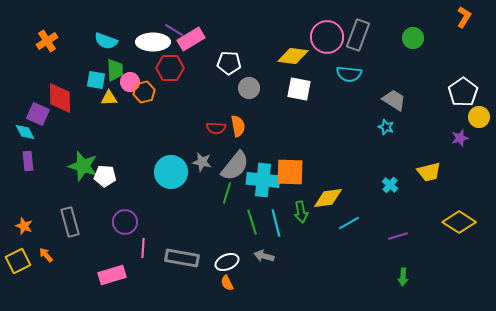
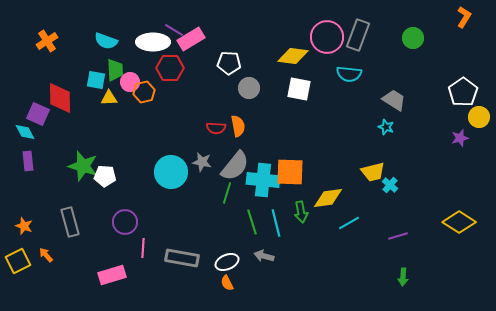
yellow trapezoid at (429, 172): moved 56 px left
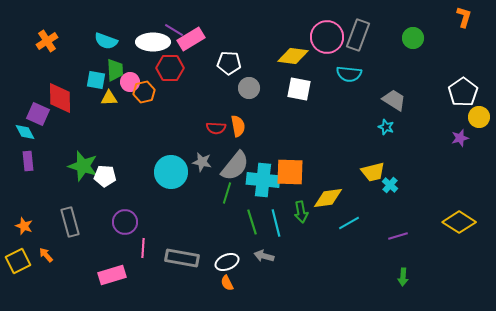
orange L-shape at (464, 17): rotated 15 degrees counterclockwise
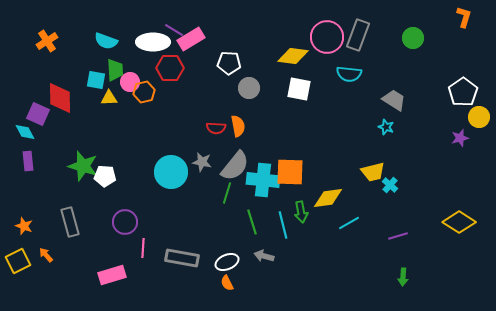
cyan line at (276, 223): moved 7 px right, 2 px down
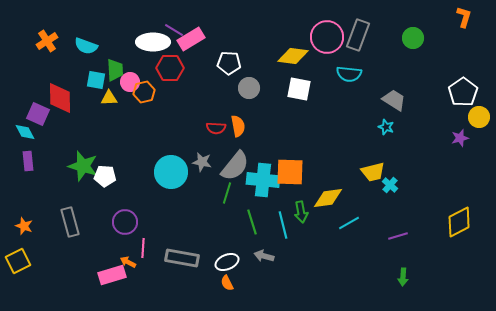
cyan semicircle at (106, 41): moved 20 px left, 5 px down
yellow diamond at (459, 222): rotated 60 degrees counterclockwise
orange arrow at (46, 255): moved 82 px right, 7 px down; rotated 21 degrees counterclockwise
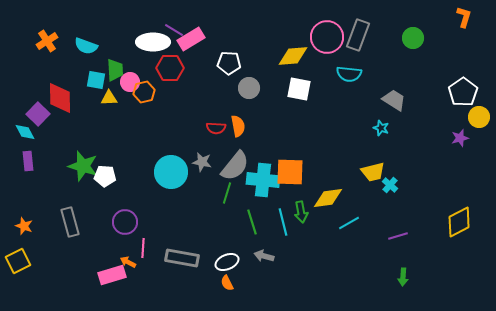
yellow diamond at (293, 56): rotated 12 degrees counterclockwise
purple square at (38, 114): rotated 20 degrees clockwise
cyan star at (386, 127): moved 5 px left, 1 px down
cyan line at (283, 225): moved 3 px up
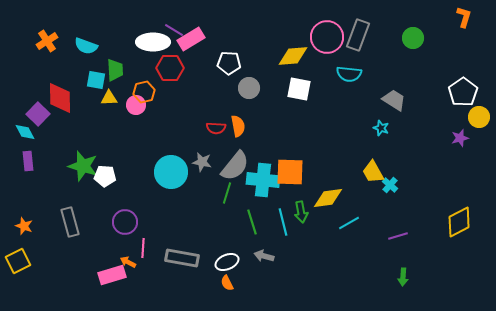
pink circle at (130, 82): moved 6 px right, 23 px down
yellow trapezoid at (373, 172): rotated 75 degrees clockwise
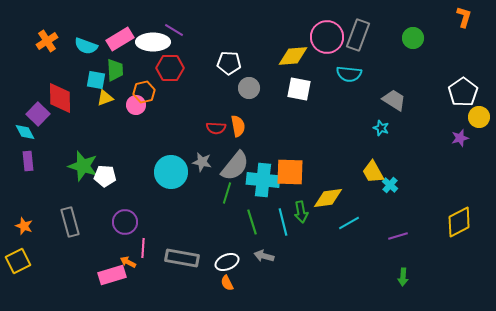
pink rectangle at (191, 39): moved 71 px left
yellow triangle at (109, 98): moved 4 px left; rotated 18 degrees counterclockwise
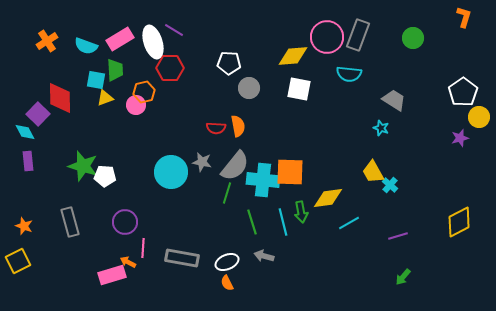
white ellipse at (153, 42): rotated 72 degrees clockwise
green arrow at (403, 277): rotated 36 degrees clockwise
